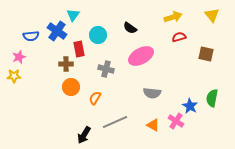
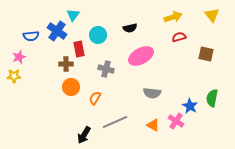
black semicircle: rotated 48 degrees counterclockwise
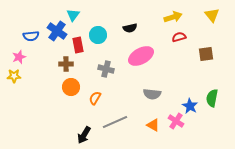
red rectangle: moved 1 px left, 4 px up
brown square: rotated 21 degrees counterclockwise
gray semicircle: moved 1 px down
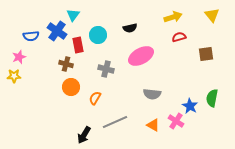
brown cross: rotated 16 degrees clockwise
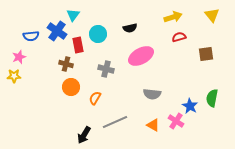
cyan circle: moved 1 px up
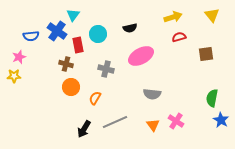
blue star: moved 31 px right, 14 px down
orange triangle: rotated 24 degrees clockwise
black arrow: moved 6 px up
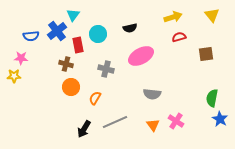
blue cross: rotated 18 degrees clockwise
pink star: moved 2 px right, 1 px down; rotated 24 degrees clockwise
blue star: moved 1 px left, 1 px up
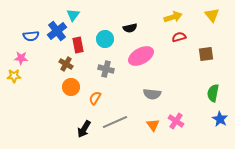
cyan circle: moved 7 px right, 5 px down
brown cross: rotated 16 degrees clockwise
green semicircle: moved 1 px right, 5 px up
